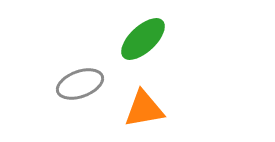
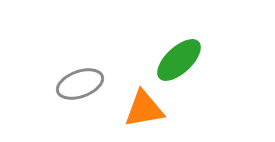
green ellipse: moved 36 px right, 21 px down
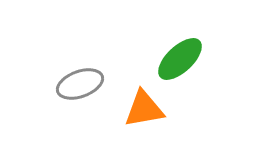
green ellipse: moved 1 px right, 1 px up
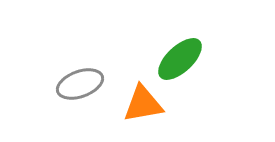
orange triangle: moved 1 px left, 5 px up
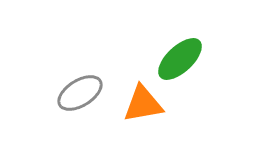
gray ellipse: moved 9 px down; rotated 12 degrees counterclockwise
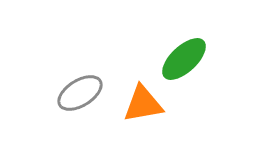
green ellipse: moved 4 px right
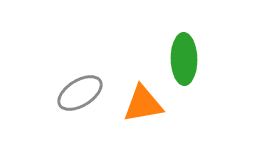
green ellipse: rotated 48 degrees counterclockwise
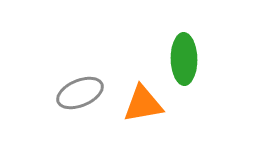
gray ellipse: rotated 9 degrees clockwise
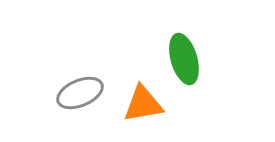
green ellipse: rotated 15 degrees counterclockwise
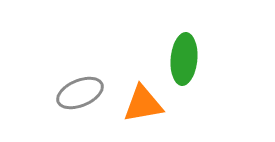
green ellipse: rotated 21 degrees clockwise
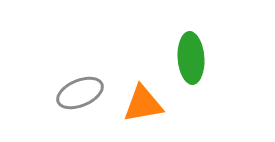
green ellipse: moved 7 px right, 1 px up; rotated 9 degrees counterclockwise
